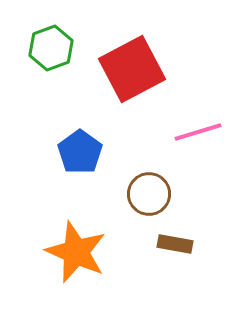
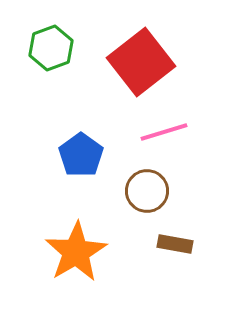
red square: moved 9 px right, 7 px up; rotated 10 degrees counterclockwise
pink line: moved 34 px left
blue pentagon: moved 1 px right, 3 px down
brown circle: moved 2 px left, 3 px up
orange star: rotated 18 degrees clockwise
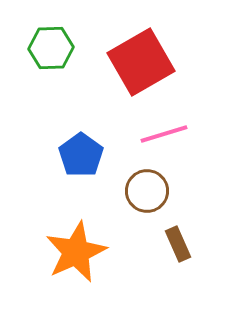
green hexagon: rotated 18 degrees clockwise
red square: rotated 8 degrees clockwise
pink line: moved 2 px down
brown rectangle: moved 3 px right; rotated 56 degrees clockwise
orange star: rotated 6 degrees clockwise
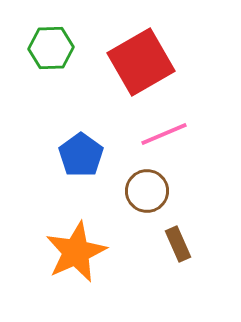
pink line: rotated 6 degrees counterclockwise
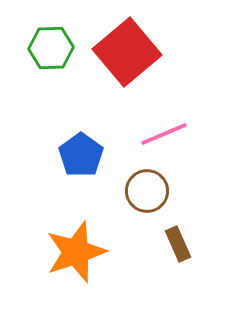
red square: moved 14 px left, 10 px up; rotated 10 degrees counterclockwise
orange star: rotated 6 degrees clockwise
